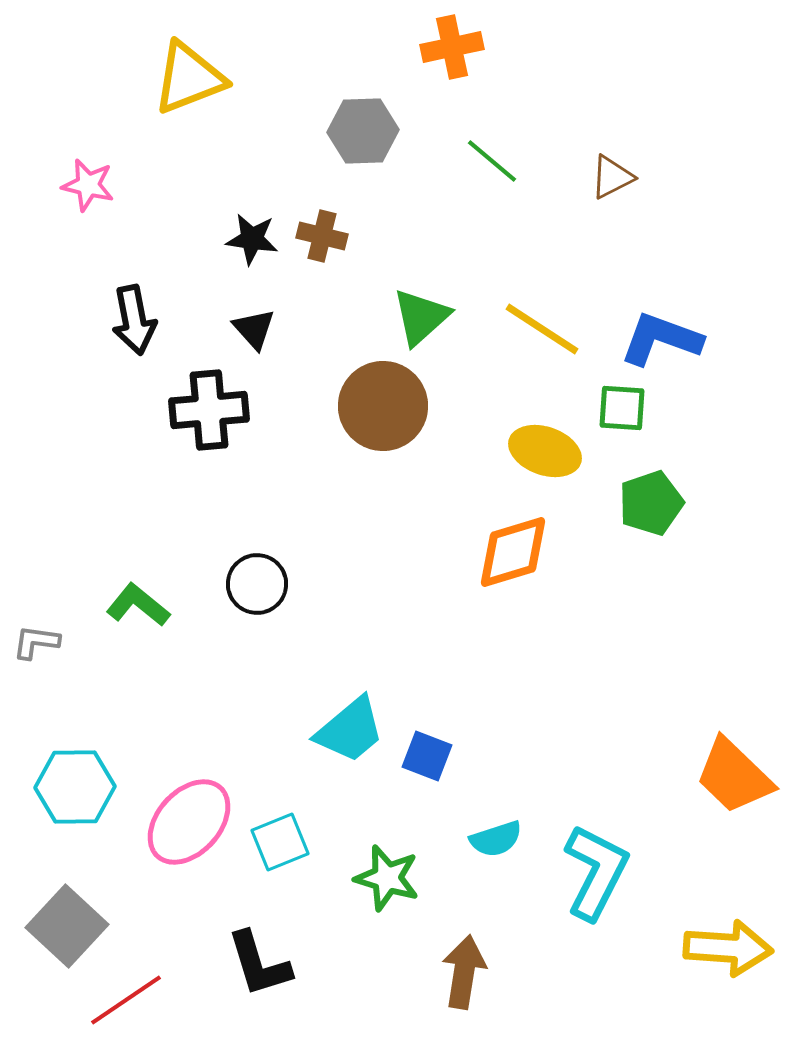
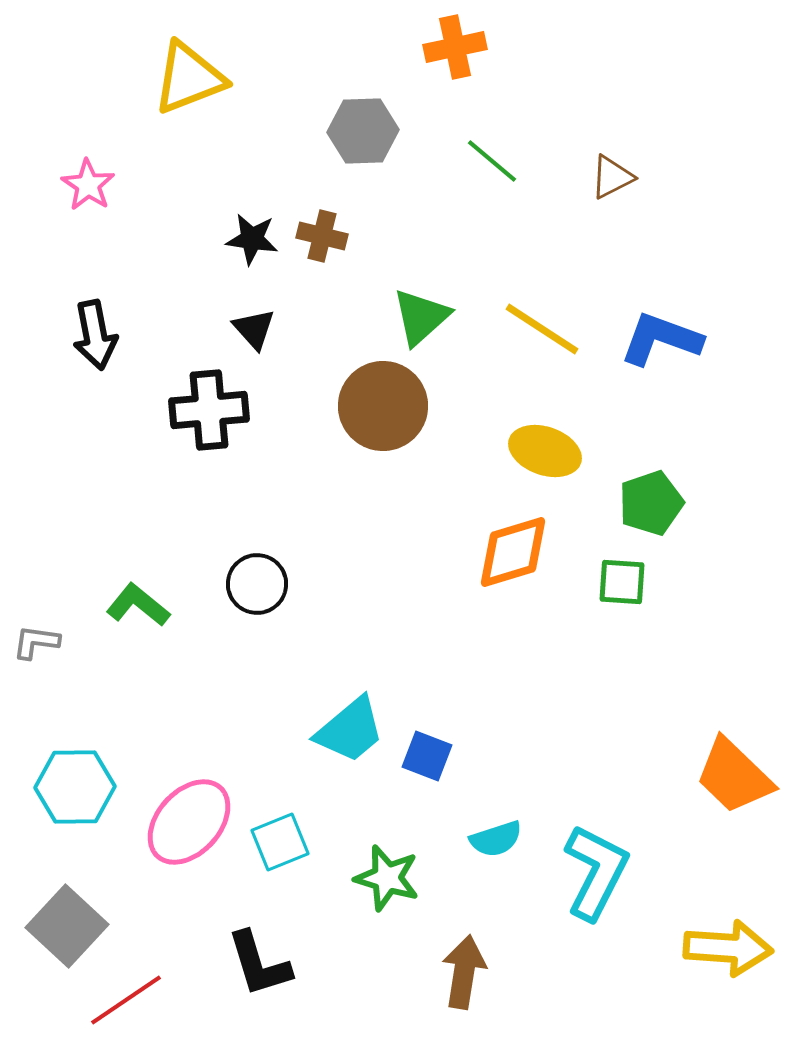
orange cross: moved 3 px right
pink star: rotated 20 degrees clockwise
black arrow: moved 39 px left, 15 px down
green square: moved 174 px down
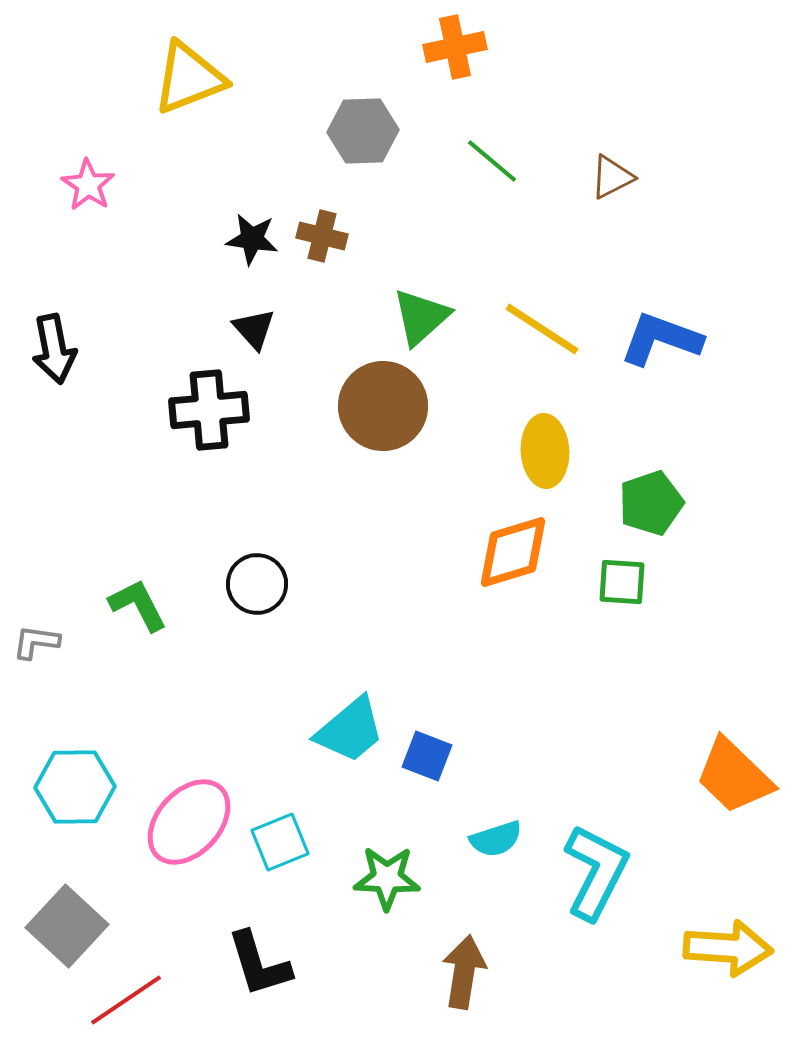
black arrow: moved 41 px left, 14 px down
yellow ellipse: rotated 68 degrees clockwise
green L-shape: rotated 24 degrees clockwise
green star: rotated 14 degrees counterclockwise
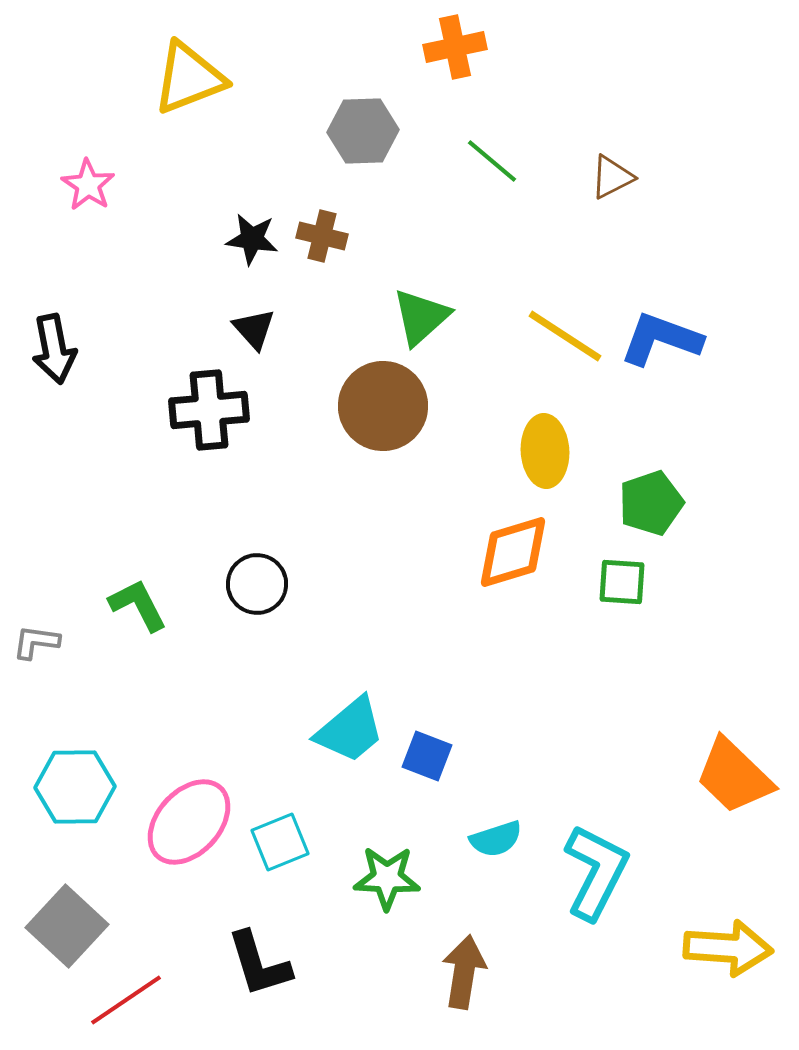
yellow line: moved 23 px right, 7 px down
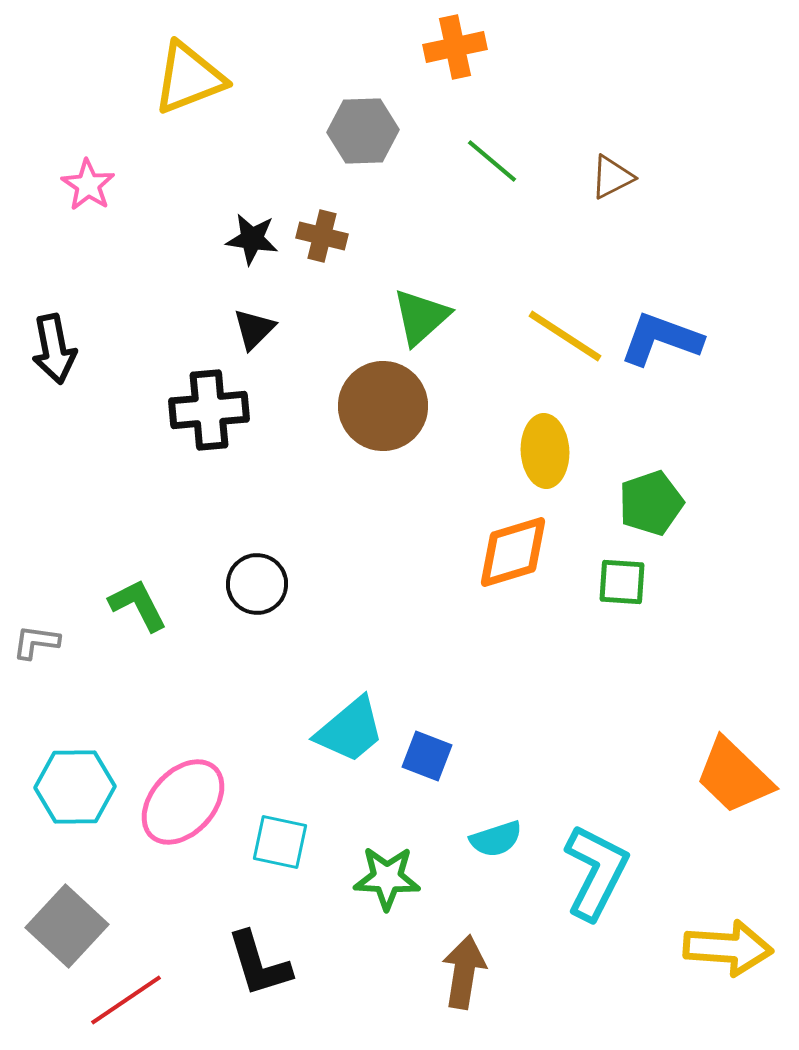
black triangle: rotated 27 degrees clockwise
pink ellipse: moved 6 px left, 20 px up
cyan square: rotated 34 degrees clockwise
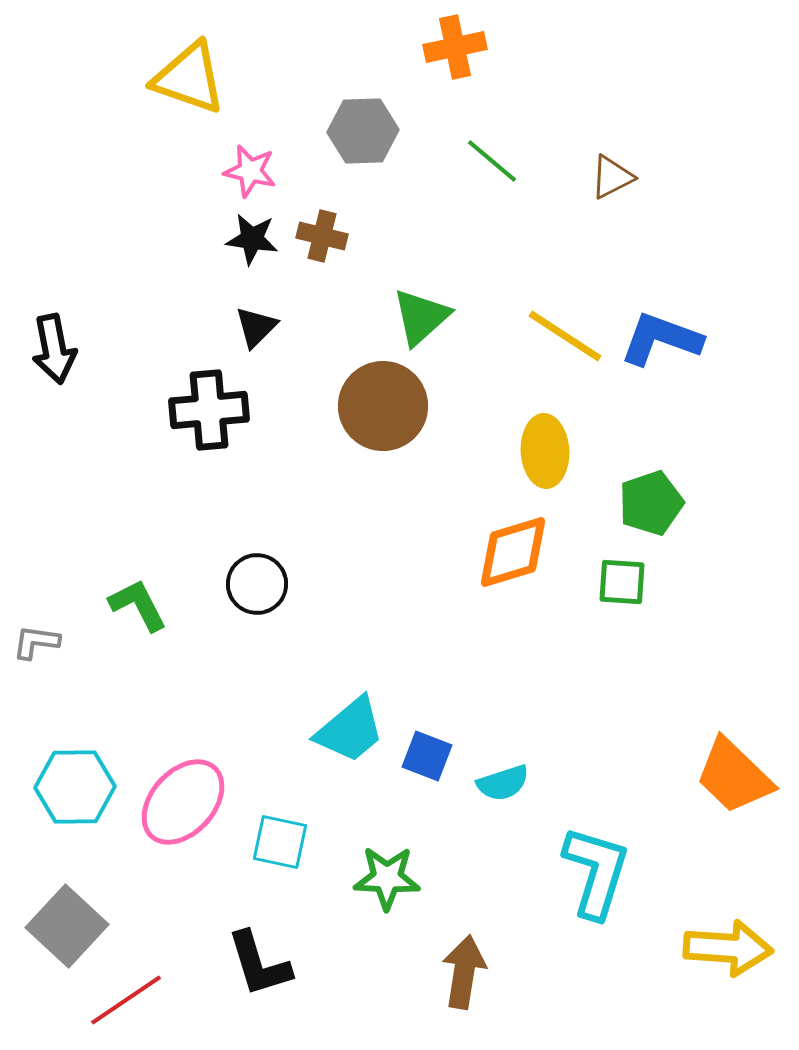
yellow triangle: rotated 40 degrees clockwise
pink star: moved 162 px right, 14 px up; rotated 20 degrees counterclockwise
black triangle: moved 2 px right, 2 px up
cyan semicircle: moved 7 px right, 56 px up
cyan L-shape: rotated 10 degrees counterclockwise
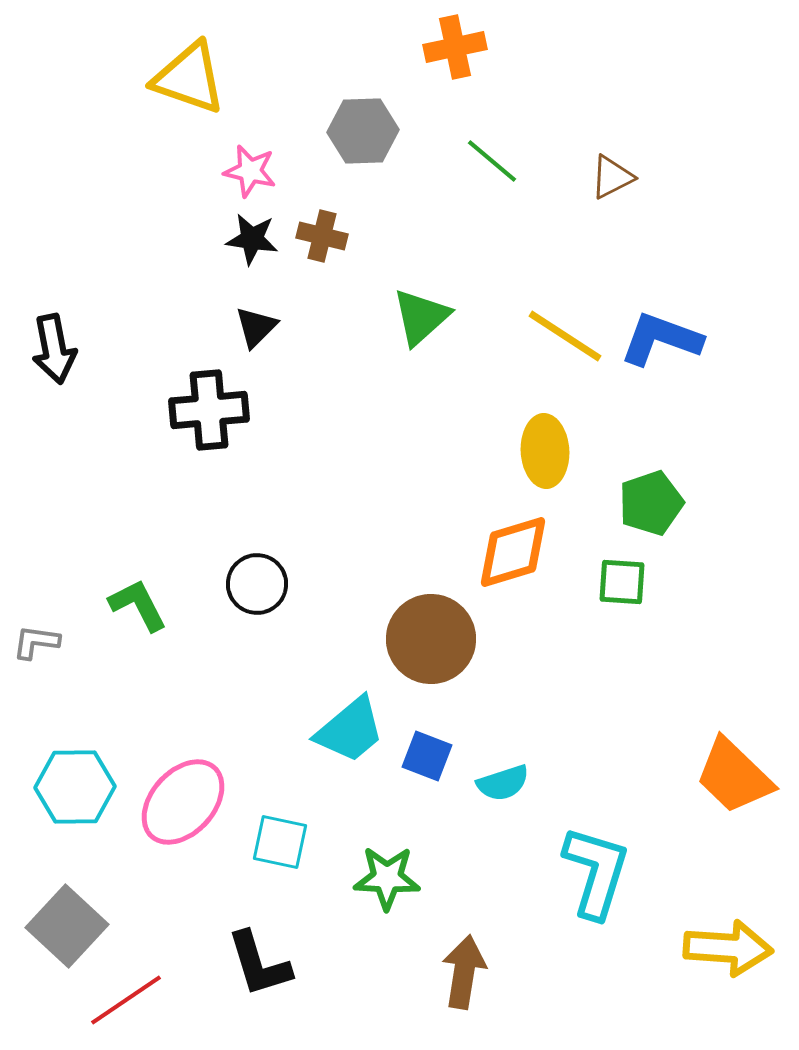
brown circle: moved 48 px right, 233 px down
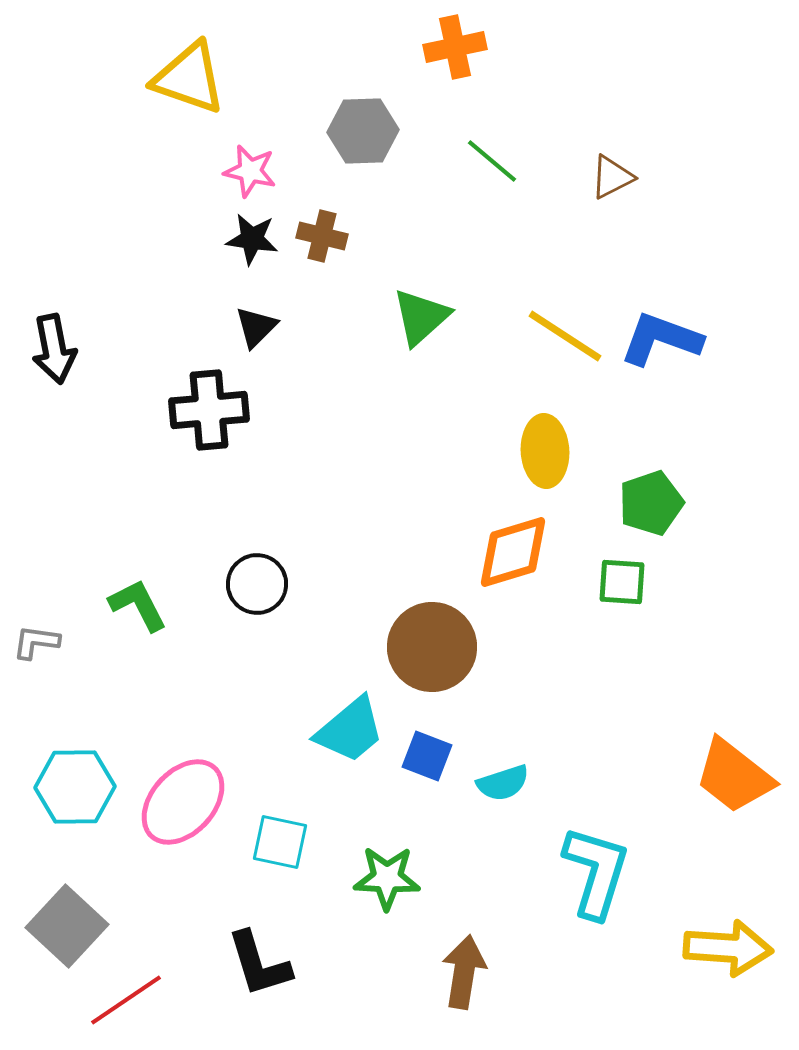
brown circle: moved 1 px right, 8 px down
orange trapezoid: rotated 6 degrees counterclockwise
